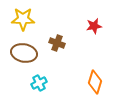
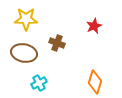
yellow star: moved 3 px right
red star: rotated 14 degrees counterclockwise
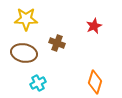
cyan cross: moved 1 px left
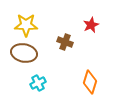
yellow star: moved 6 px down
red star: moved 3 px left, 1 px up
brown cross: moved 8 px right, 1 px up
orange diamond: moved 5 px left
